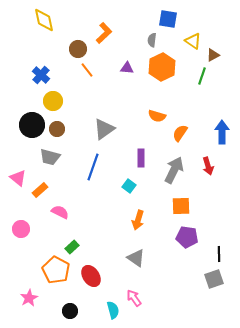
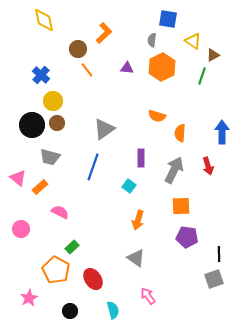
brown circle at (57, 129): moved 6 px up
orange semicircle at (180, 133): rotated 30 degrees counterclockwise
orange rectangle at (40, 190): moved 3 px up
red ellipse at (91, 276): moved 2 px right, 3 px down
pink arrow at (134, 298): moved 14 px right, 2 px up
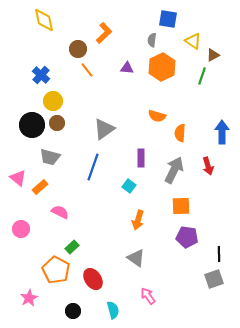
black circle at (70, 311): moved 3 px right
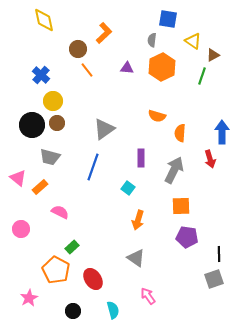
red arrow at (208, 166): moved 2 px right, 7 px up
cyan square at (129, 186): moved 1 px left, 2 px down
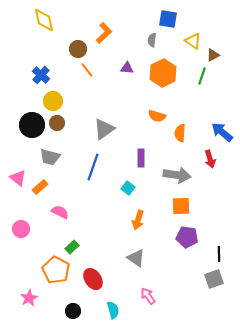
orange hexagon at (162, 67): moved 1 px right, 6 px down
blue arrow at (222, 132): rotated 50 degrees counterclockwise
gray arrow at (174, 170): moved 3 px right, 5 px down; rotated 72 degrees clockwise
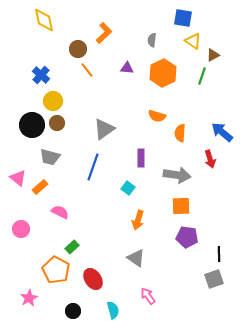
blue square at (168, 19): moved 15 px right, 1 px up
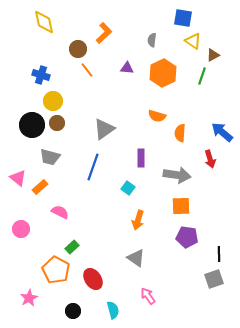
yellow diamond at (44, 20): moved 2 px down
blue cross at (41, 75): rotated 24 degrees counterclockwise
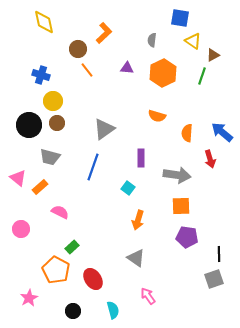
blue square at (183, 18): moved 3 px left
black circle at (32, 125): moved 3 px left
orange semicircle at (180, 133): moved 7 px right
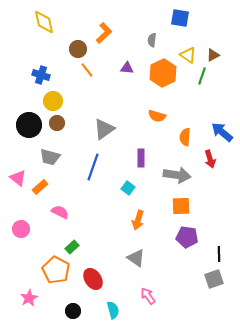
yellow triangle at (193, 41): moved 5 px left, 14 px down
orange semicircle at (187, 133): moved 2 px left, 4 px down
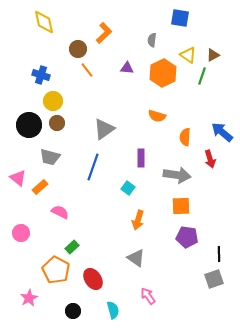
pink circle at (21, 229): moved 4 px down
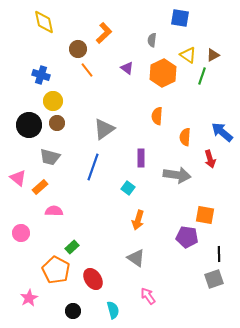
purple triangle at (127, 68): rotated 32 degrees clockwise
orange semicircle at (157, 116): rotated 78 degrees clockwise
orange square at (181, 206): moved 24 px right, 9 px down; rotated 12 degrees clockwise
pink semicircle at (60, 212): moved 6 px left, 1 px up; rotated 24 degrees counterclockwise
